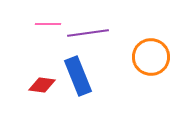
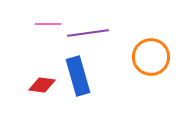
blue rectangle: rotated 6 degrees clockwise
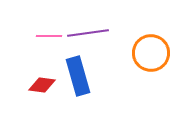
pink line: moved 1 px right, 12 px down
orange circle: moved 4 px up
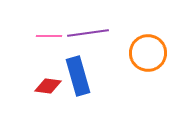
orange circle: moved 3 px left
red diamond: moved 6 px right, 1 px down
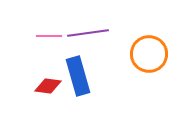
orange circle: moved 1 px right, 1 px down
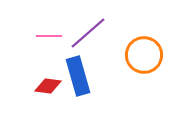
purple line: rotated 33 degrees counterclockwise
orange circle: moved 5 px left, 1 px down
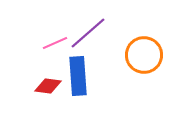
pink line: moved 6 px right, 7 px down; rotated 25 degrees counterclockwise
blue rectangle: rotated 12 degrees clockwise
